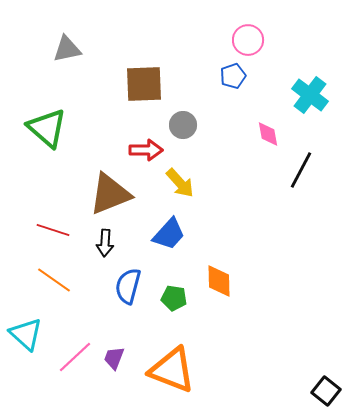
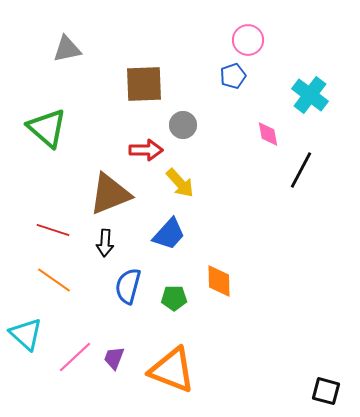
green pentagon: rotated 10 degrees counterclockwise
black square: rotated 24 degrees counterclockwise
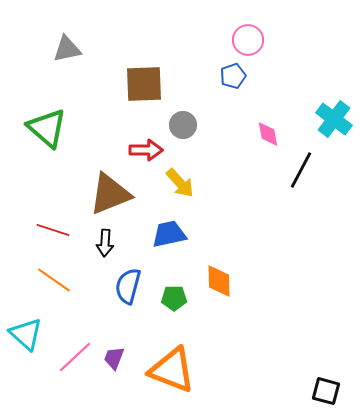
cyan cross: moved 24 px right, 24 px down
blue trapezoid: rotated 144 degrees counterclockwise
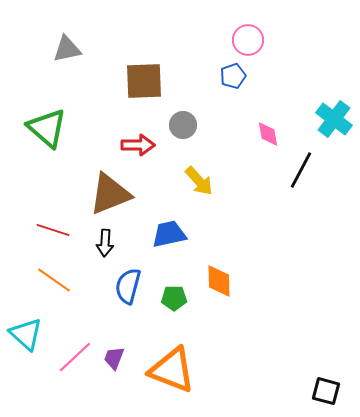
brown square: moved 3 px up
red arrow: moved 8 px left, 5 px up
yellow arrow: moved 19 px right, 2 px up
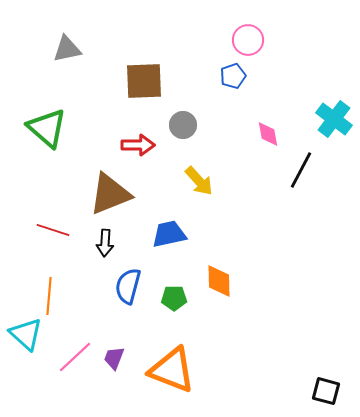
orange line: moved 5 px left, 16 px down; rotated 60 degrees clockwise
